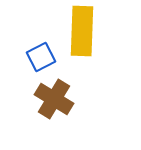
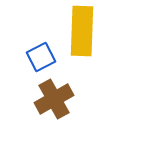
brown cross: rotated 30 degrees clockwise
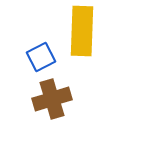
brown cross: moved 2 px left; rotated 12 degrees clockwise
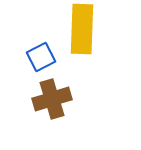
yellow rectangle: moved 2 px up
